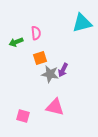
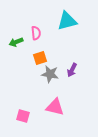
cyan triangle: moved 15 px left, 2 px up
purple arrow: moved 9 px right
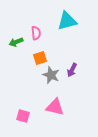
gray star: moved 1 px right, 1 px down; rotated 12 degrees clockwise
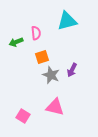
orange square: moved 2 px right, 1 px up
pink square: rotated 16 degrees clockwise
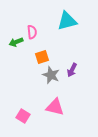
pink semicircle: moved 4 px left, 1 px up
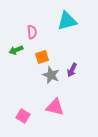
green arrow: moved 8 px down
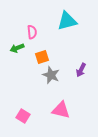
green arrow: moved 1 px right, 2 px up
purple arrow: moved 9 px right
pink triangle: moved 6 px right, 3 px down
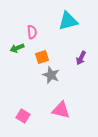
cyan triangle: moved 1 px right
purple arrow: moved 12 px up
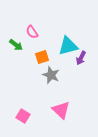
cyan triangle: moved 25 px down
pink semicircle: rotated 152 degrees clockwise
green arrow: moved 1 px left, 3 px up; rotated 120 degrees counterclockwise
pink triangle: rotated 30 degrees clockwise
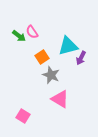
green arrow: moved 3 px right, 9 px up
orange square: rotated 16 degrees counterclockwise
pink triangle: moved 1 px left, 11 px up; rotated 12 degrees counterclockwise
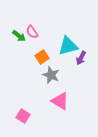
pink triangle: moved 2 px down
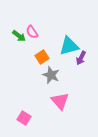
cyan triangle: moved 1 px right
pink triangle: rotated 18 degrees clockwise
pink square: moved 1 px right, 2 px down
